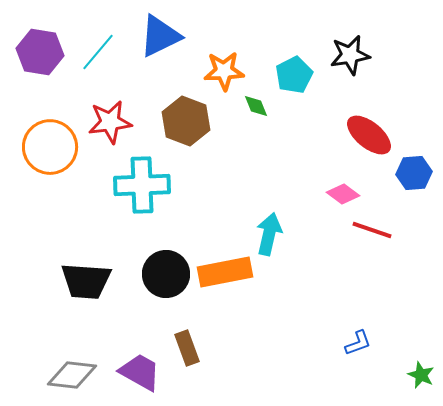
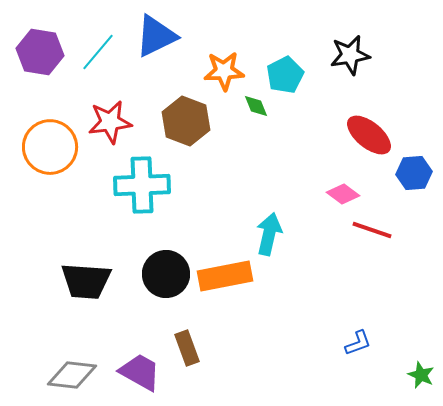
blue triangle: moved 4 px left
cyan pentagon: moved 9 px left
orange rectangle: moved 4 px down
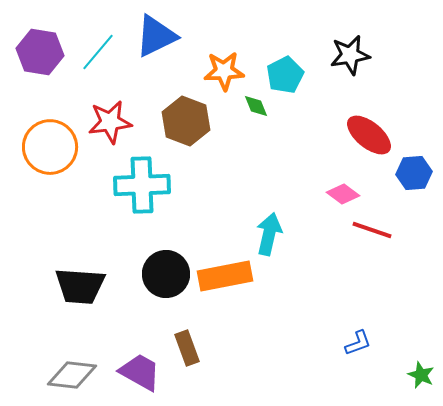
black trapezoid: moved 6 px left, 5 px down
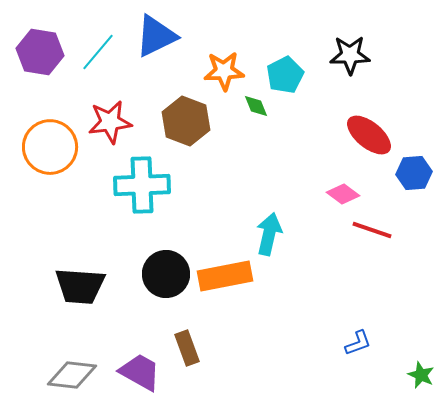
black star: rotated 9 degrees clockwise
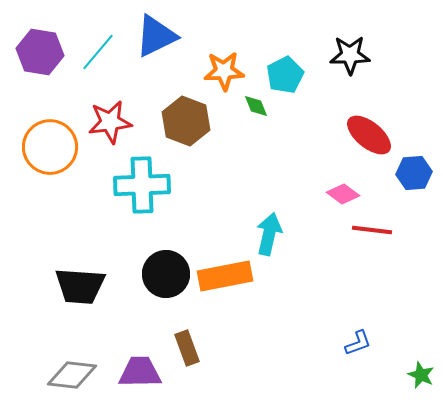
red line: rotated 12 degrees counterclockwise
purple trapezoid: rotated 30 degrees counterclockwise
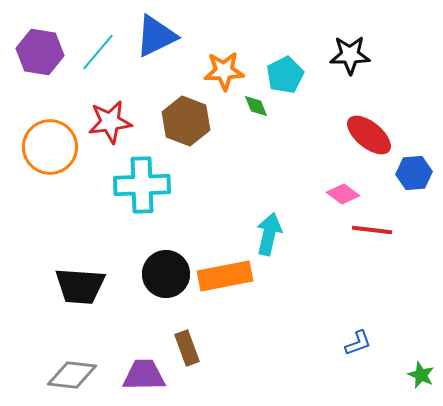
purple trapezoid: moved 4 px right, 3 px down
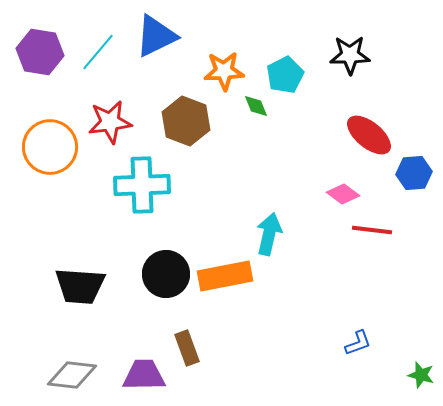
green star: rotated 8 degrees counterclockwise
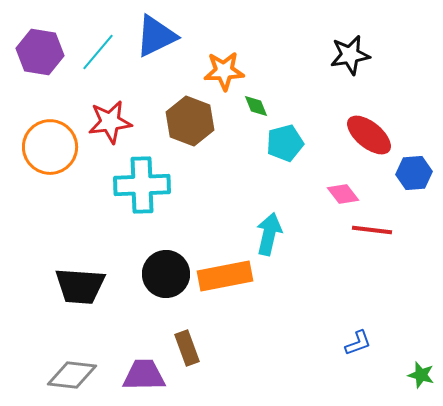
black star: rotated 9 degrees counterclockwise
cyan pentagon: moved 68 px down; rotated 12 degrees clockwise
brown hexagon: moved 4 px right
pink diamond: rotated 16 degrees clockwise
